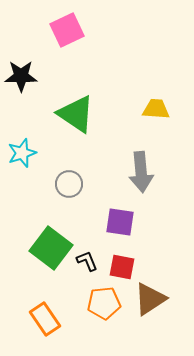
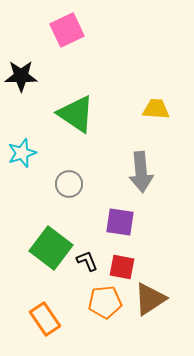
orange pentagon: moved 1 px right, 1 px up
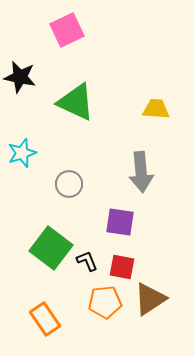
black star: moved 1 px left, 1 px down; rotated 12 degrees clockwise
green triangle: moved 12 px up; rotated 9 degrees counterclockwise
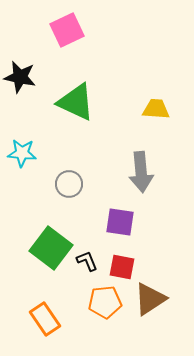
cyan star: rotated 24 degrees clockwise
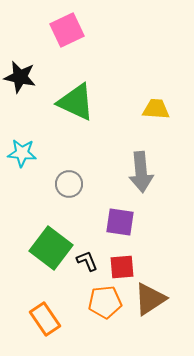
red square: rotated 16 degrees counterclockwise
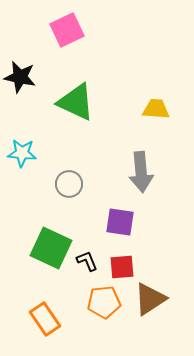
green square: rotated 12 degrees counterclockwise
orange pentagon: moved 1 px left
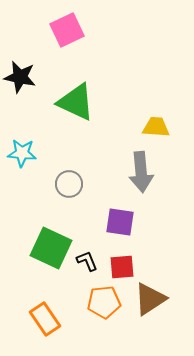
yellow trapezoid: moved 18 px down
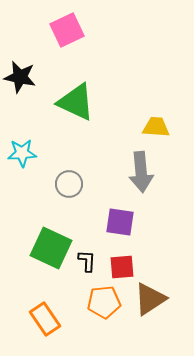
cyan star: rotated 8 degrees counterclockwise
black L-shape: rotated 25 degrees clockwise
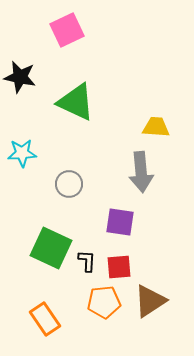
red square: moved 3 px left
brown triangle: moved 2 px down
